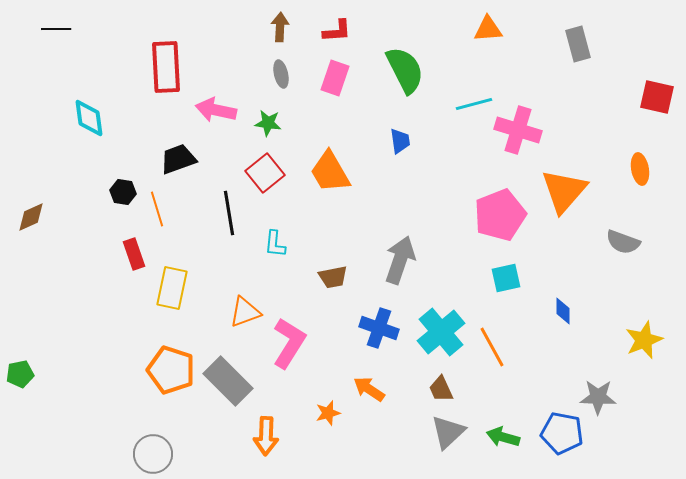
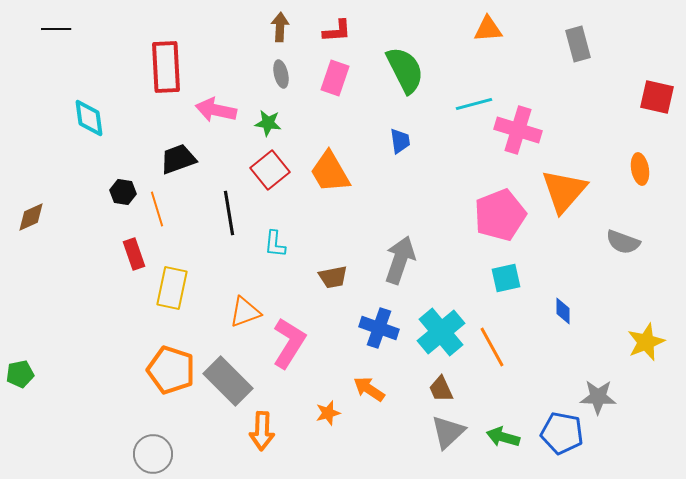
red square at (265, 173): moved 5 px right, 3 px up
yellow star at (644, 340): moved 2 px right, 2 px down
orange arrow at (266, 436): moved 4 px left, 5 px up
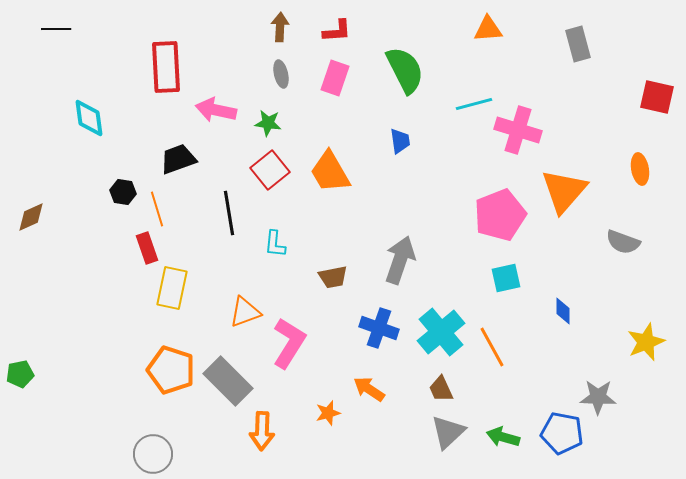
red rectangle at (134, 254): moved 13 px right, 6 px up
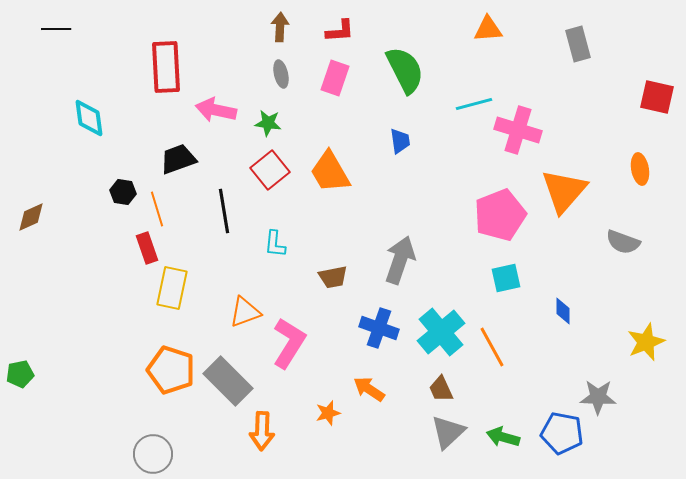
red L-shape at (337, 31): moved 3 px right
black line at (229, 213): moved 5 px left, 2 px up
